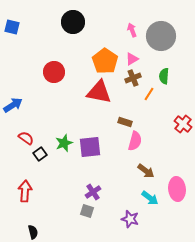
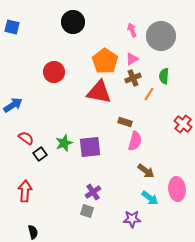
purple star: moved 2 px right; rotated 18 degrees counterclockwise
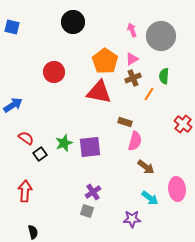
brown arrow: moved 4 px up
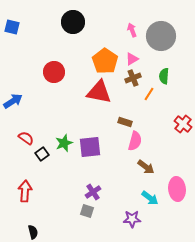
blue arrow: moved 4 px up
black square: moved 2 px right
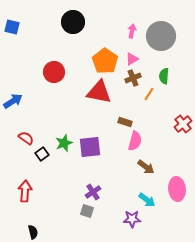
pink arrow: moved 1 px down; rotated 32 degrees clockwise
red cross: rotated 12 degrees clockwise
cyan arrow: moved 3 px left, 2 px down
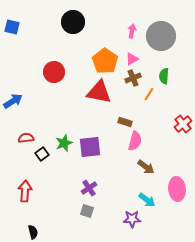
red semicircle: rotated 42 degrees counterclockwise
purple cross: moved 4 px left, 4 px up
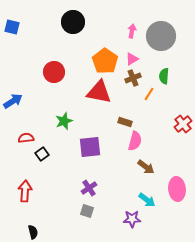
green star: moved 22 px up
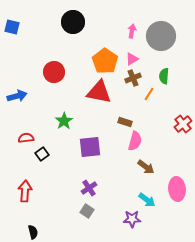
blue arrow: moved 4 px right, 5 px up; rotated 18 degrees clockwise
green star: rotated 12 degrees counterclockwise
gray square: rotated 16 degrees clockwise
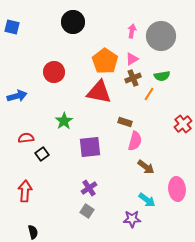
green semicircle: moved 2 px left; rotated 105 degrees counterclockwise
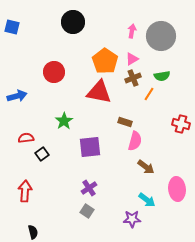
red cross: moved 2 px left; rotated 36 degrees counterclockwise
